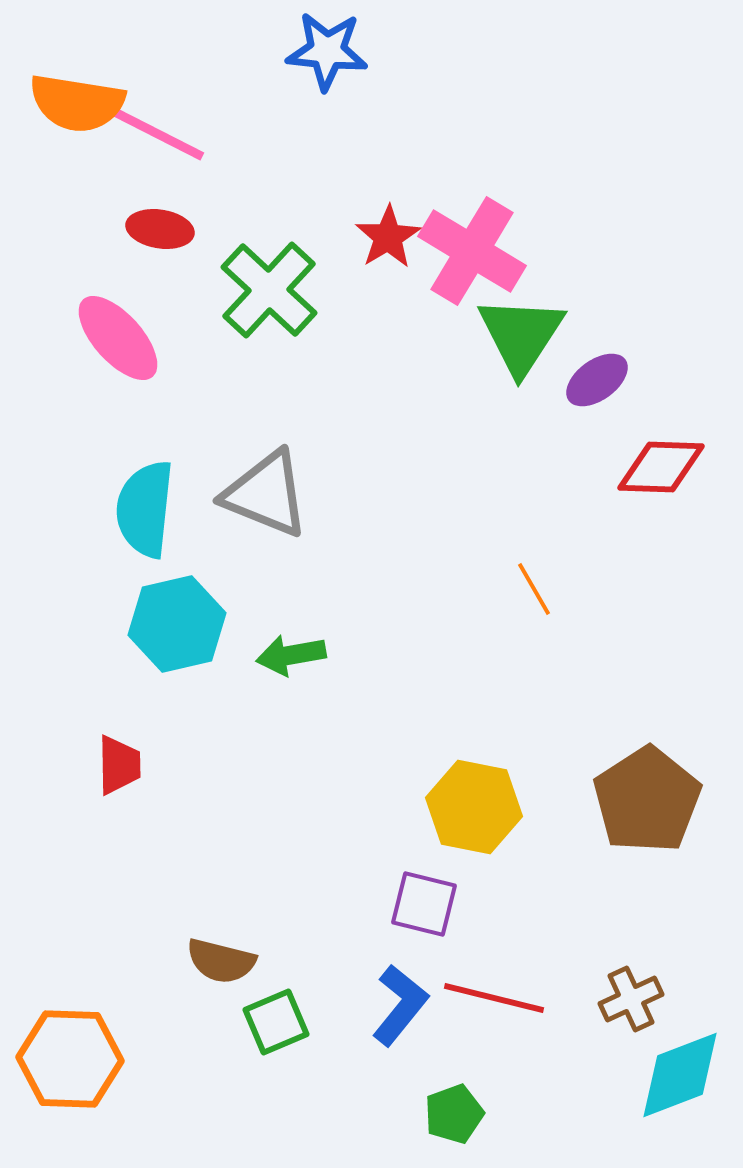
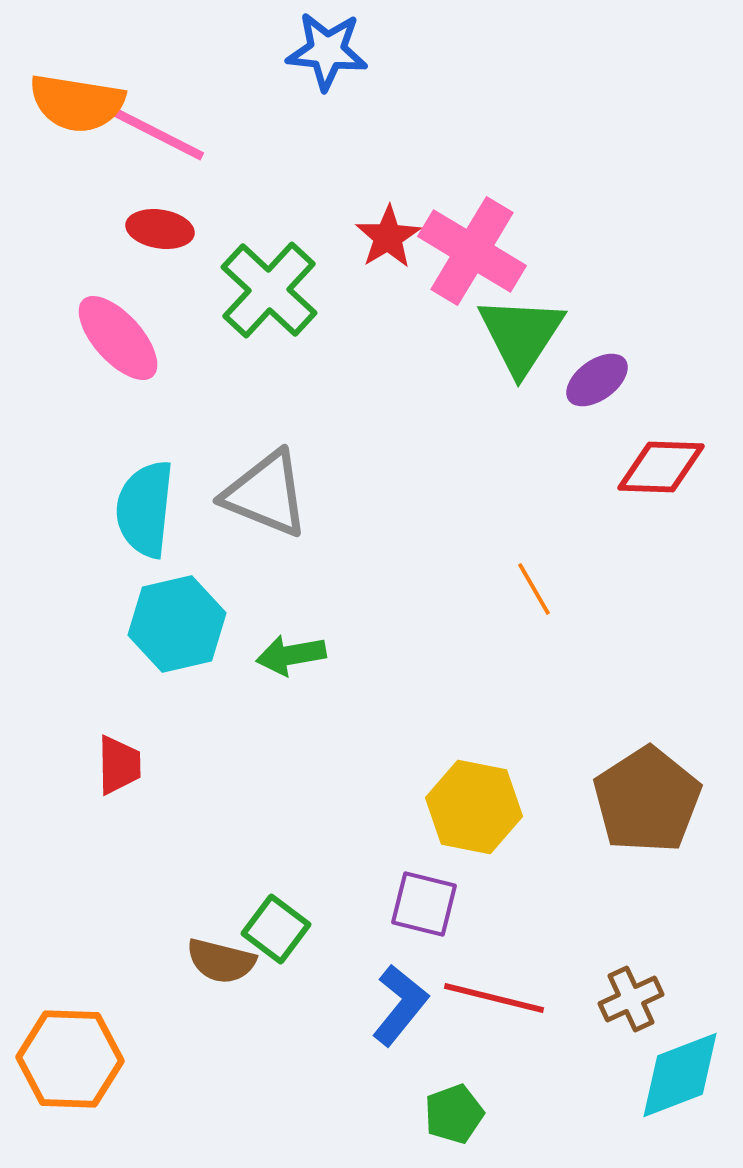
green square: moved 93 px up; rotated 30 degrees counterclockwise
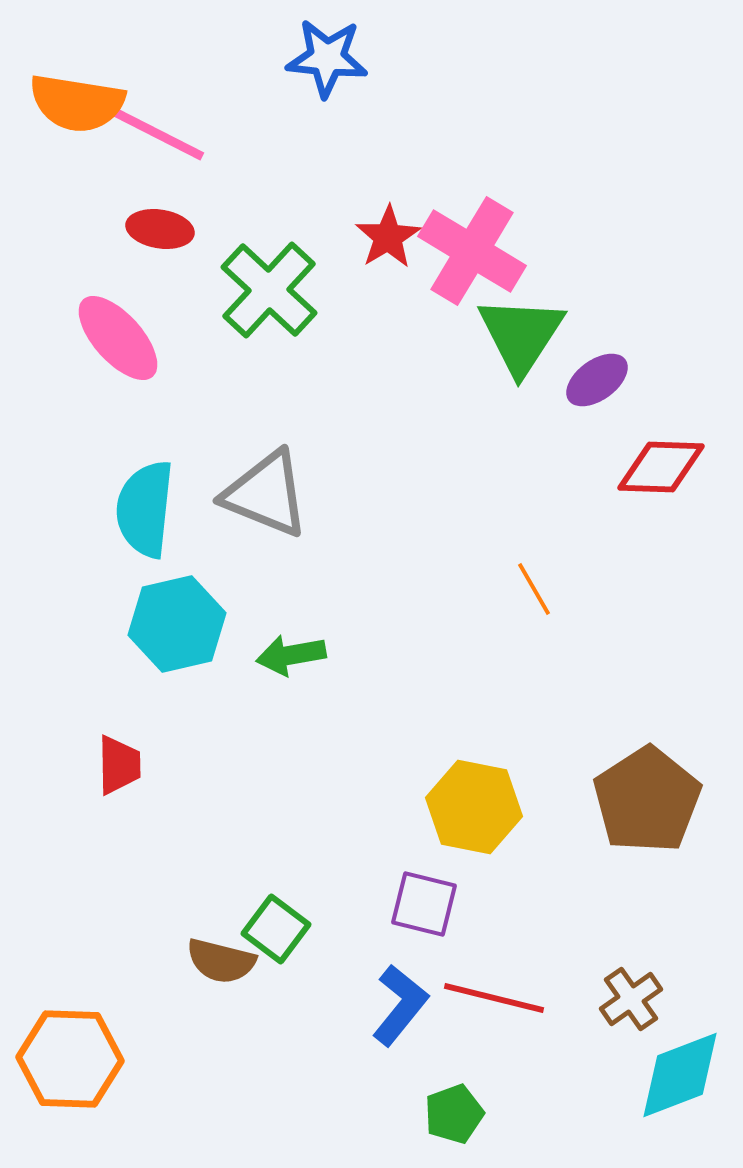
blue star: moved 7 px down
brown cross: rotated 10 degrees counterclockwise
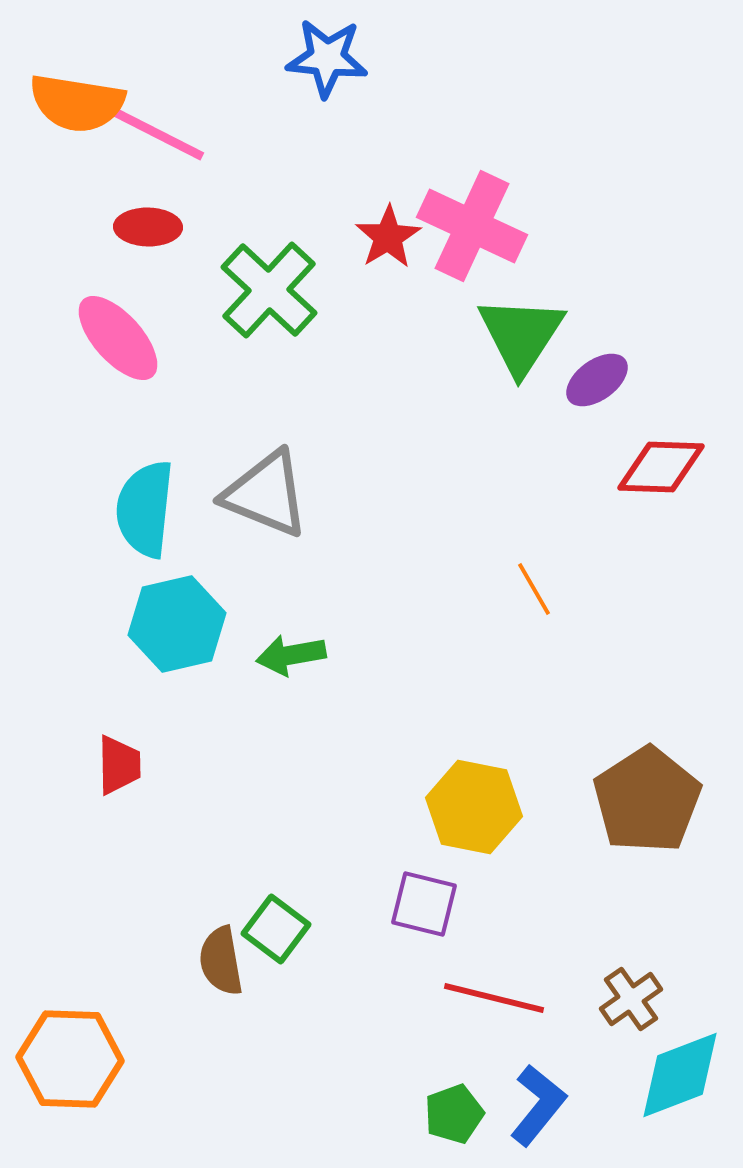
red ellipse: moved 12 px left, 2 px up; rotated 8 degrees counterclockwise
pink cross: moved 25 px up; rotated 6 degrees counterclockwise
brown semicircle: rotated 66 degrees clockwise
blue L-shape: moved 138 px right, 100 px down
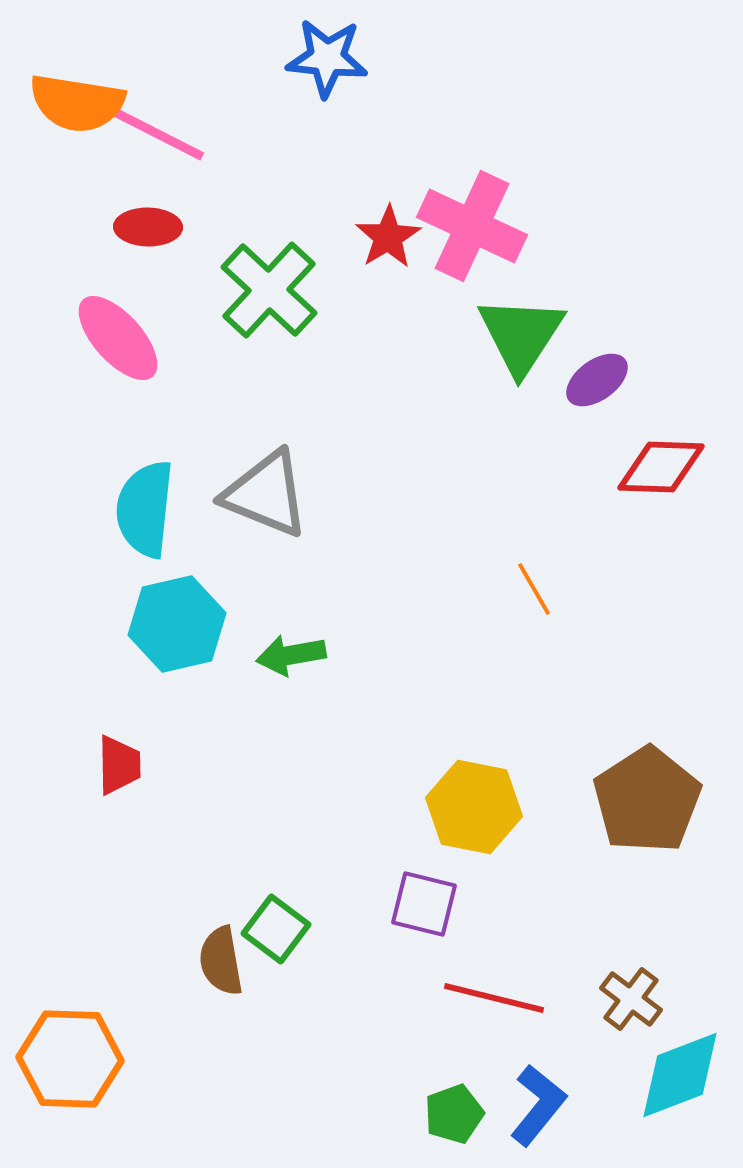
brown cross: rotated 18 degrees counterclockwise
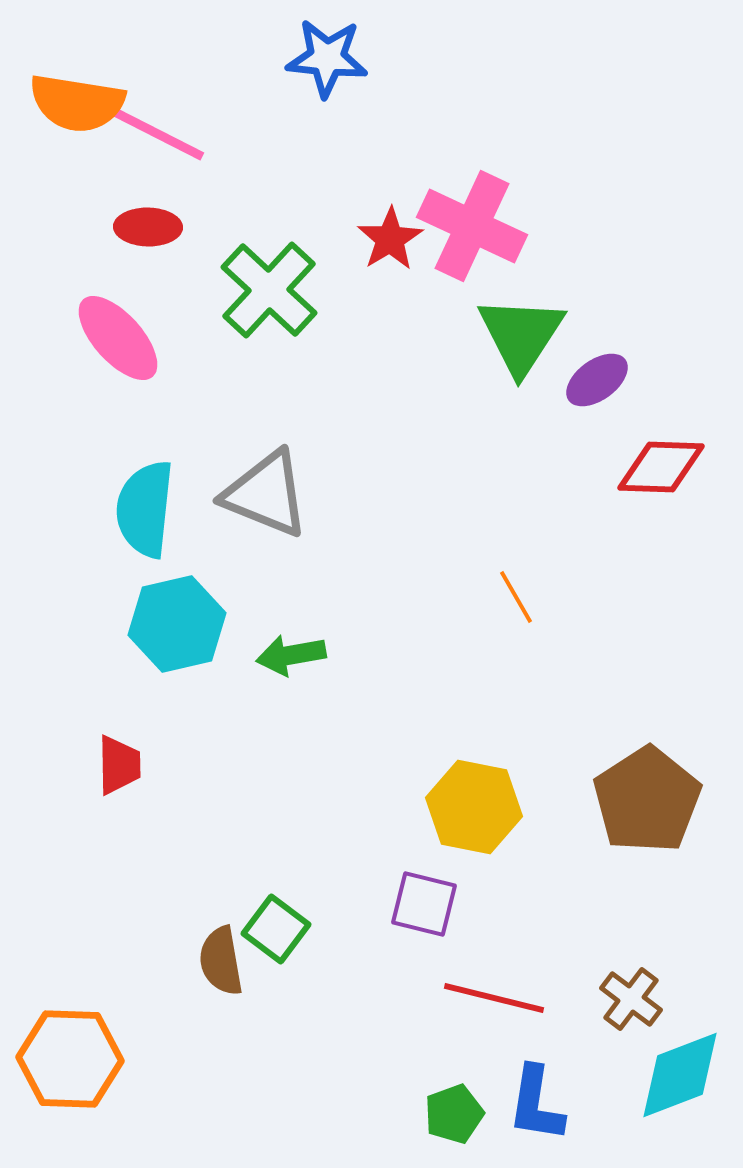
red star: moved 2 px right, 2 px down
orange line: moved 18 px left, 8 px down
blue L-shape: moved 2 px left, 1 px up; rotated 150 degrees clockwise
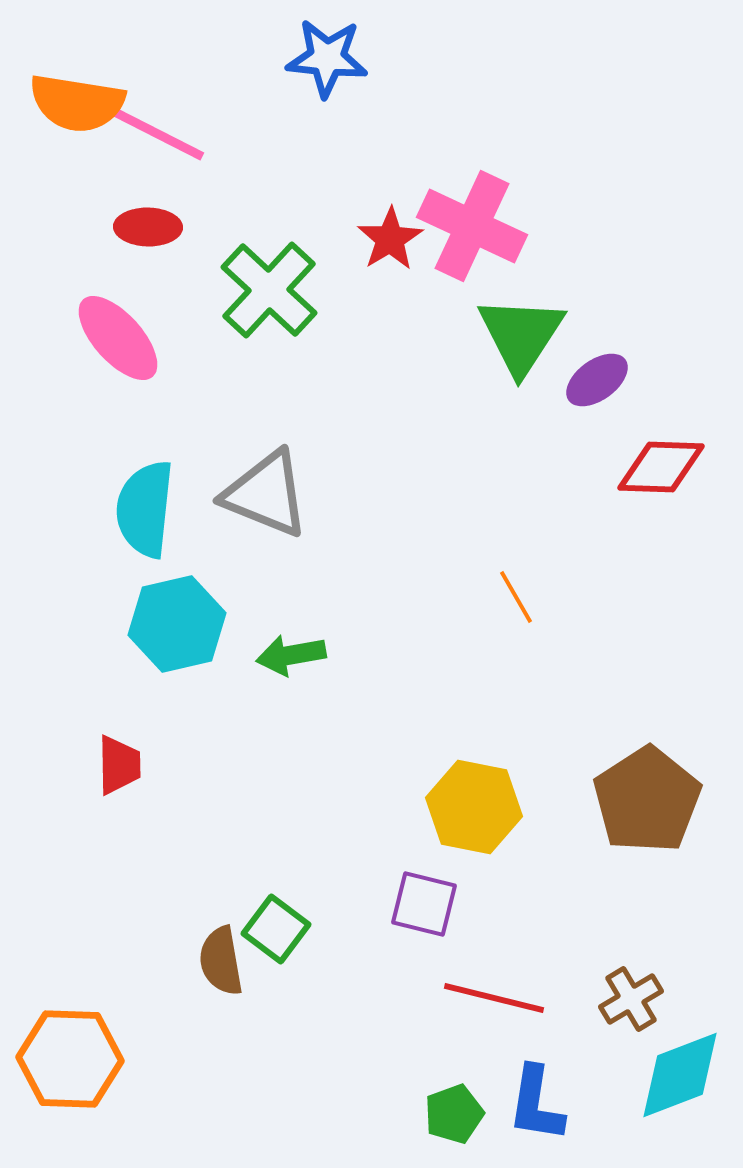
brown cross: rotated 22 degrees clockwise
